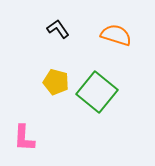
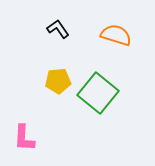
yellow pentagon: moved 2 px right, 1 px up; rotated 20 degrees counterclockwise
green square: moved 1 px right, 1 px down
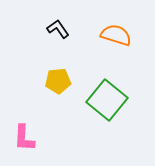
green square: moved 9 px right, 7 px down
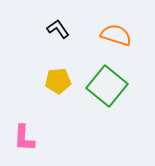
green square: moved 14 px up
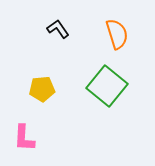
orange semicircle: moved 1 px right, 1 px up; rotated 56 degrees clockwise
yellow pentagon: moved 16 px left, 8 px down
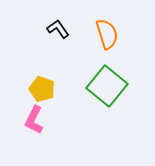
orange semicircle: moved 10 px left
yellow pentagon: rotated 25 degrees clockwise
pink L-shape: moved 10 px right, 18 px up; rotated 24 degrees clockwise
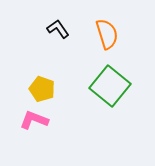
green square: moved 3 px right
pink L-shape: rotated 84 degrees clockwise
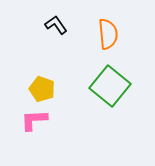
black L-shape: moved 2 px left, 4 px up
orange semicircle: moved 1 px right; rotated 12 degrees clockwise
pink L-shape: rotated 24 degrees counterclockwise
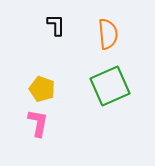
black L-shape: rotated 35 degrees clockwise
green square: rotated 27 degrees clockwise
pink L-shape: moved 4 px right, 3 px down; rotated 104 degrees clockwise
